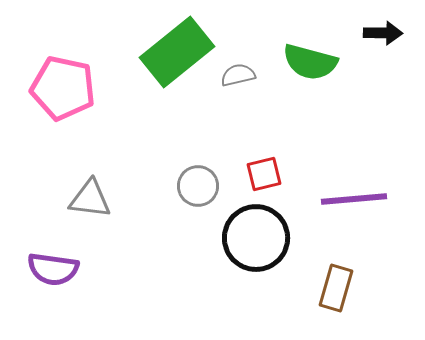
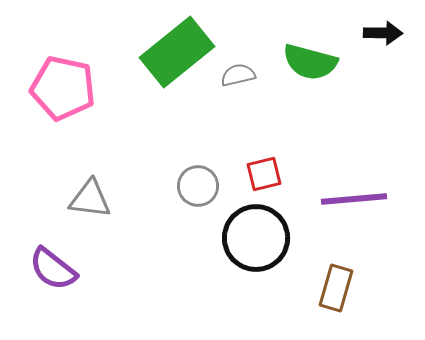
purple semicircle: rotated 30 degrees clockwise
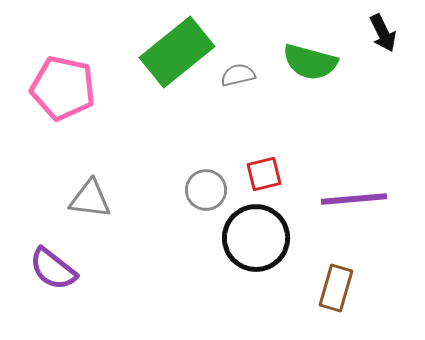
black arrow: rotated 63 degrees clockwise
gray circle: moved 8 px right, 4 px down
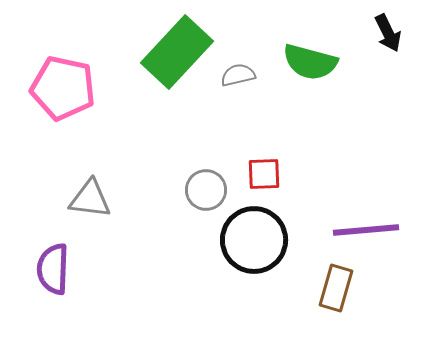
black arrow: moved 5 px right
green rectangle: rotated 8 degrees counterclockwise
red square: rotated 12 degrees clockwise
purple line: moved 12 px right, 31 px down
black circle: moved 2 px left, 2 px down
purple semicircle: rotated 54 degrees clockwise
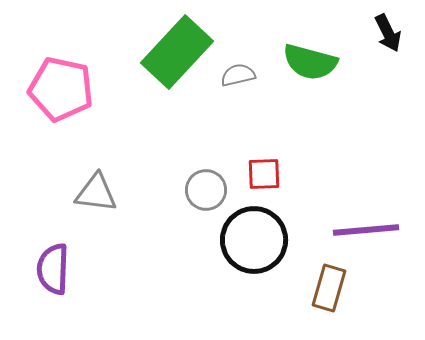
pink pentagon: moved 2 px left, 1 px down
gray triangle: moved 6 px right, 6 px up
brown rectangle: moved 7 px left
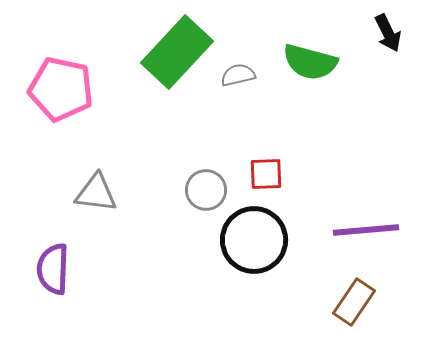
red square: moved 2 px right
brown rectangle: moved 25 px right, 14 px down; rotated 18 degrees clockwise
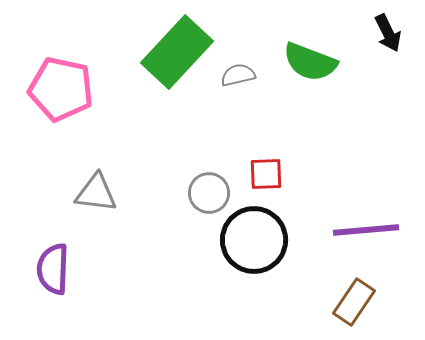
green semicircle: rotated 6 degrees clockwise
gray circle: moved 3 px right, 3 px down
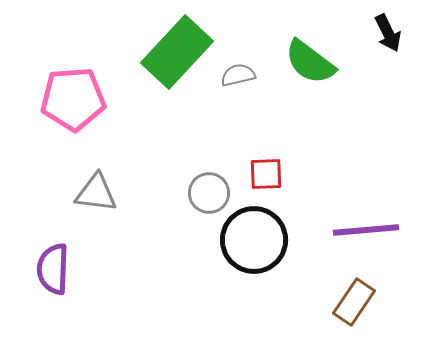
green semicircle: rotated 16 degrees clockwise
pink pentagon: moved 12 px right, 10 px down; rotated 16 degrees counterclockwise
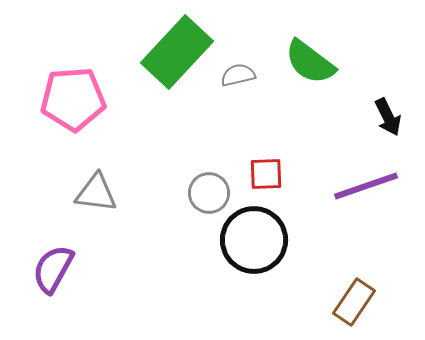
black arrow: moved 84 px down
purple line: moved 44 px up; rotated 14 degrees counterclockwise
purple semicircle: rotated 27 degrees clockwise
